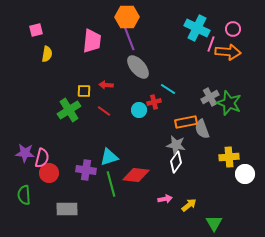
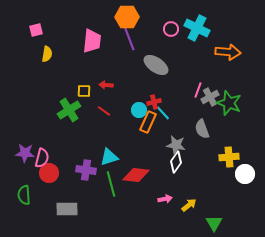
pink circle: moved 62 px left
pink line: moved 13 px left, 46 px down
gray ellipse: moved 18 px right, 2 px up; rotated 15 degrees counterclockwise
cyan line: moved 5 px left, 24 px down; rotated 14 degrees clockwise
orange rectangle: moved 38 px left; rotated 55 degrees counterclockwise
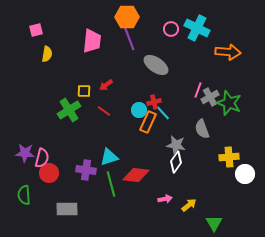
red arrow: rotated 40 degrees counterclockwise
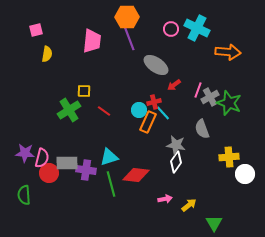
red arrow: moved 68 px right
gray rectangle: moved 46 px up
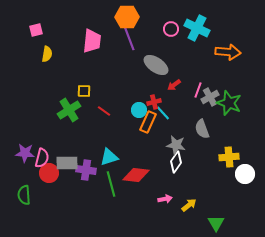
green triangle: moved 2 px right
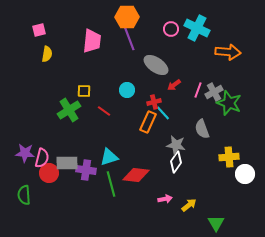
pink square: moved 3 px right
gray cross: moved 4 px right, 5 px up
cyan circle: moved 12 px left, 20 px up
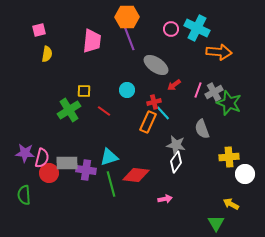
orange arrow: moved 9 px left
yellow arrow: moved 42 px right, 1 px up; rotated 112 degrees counterclockwise
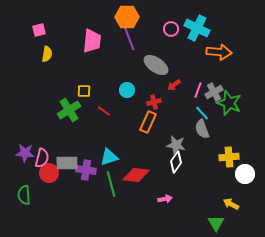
cyan line: moved 39 px right
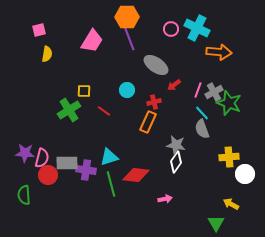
pink trapezoid: rotated 25 degrees clockwise
red circle: moved 1 px left, 2 px down
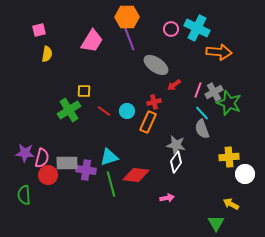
cyan circle: moved 21 px down
pink arrow: moved 2 px right, 1 px up
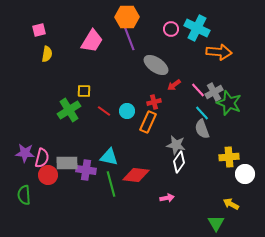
pink line: rotated 63 degrees counterclockwise
cyan triangle: rotated 30 degrees clockwise
white diamond: moved 3 px right
